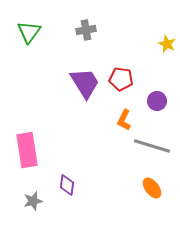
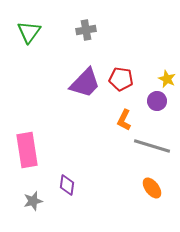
yellow star: moved 35 px down
purple trapezoid: rotated 76 degrees clockwise
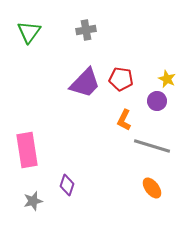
purple diamond: rotated 10 degrees clockwise
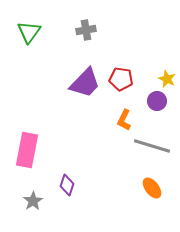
pink rectangle: rotated 20 degrees clockwise
gray star: rotated 18 degrees counterclockwise
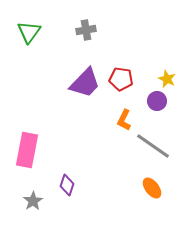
gray line: moved 1 px right; rotated 18 degrees clockwise
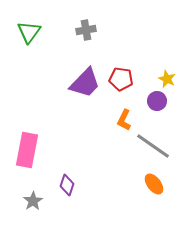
orange ellipse: moved 2 px right, 4 px up
